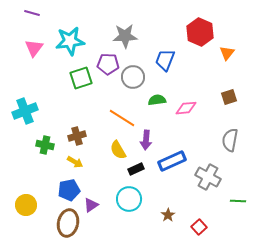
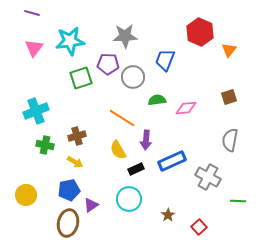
orange triangle: moved 2 px right, 3 px up
cyan cross: moved 11 px right
yellow circle: moved 10 px up
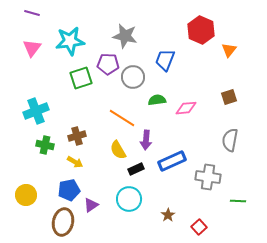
red hexagon: moved 1 px right, 2 px up
gray star: rotated 15 degrees clockwise
pink triangle: moved 2 px left
gray cross: rotated 20 degrees counterclockwise
brown ellipse: moved 5 px left, 1 px up
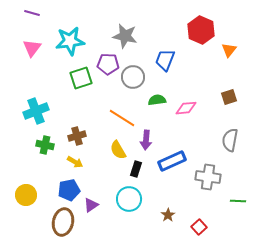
black rectangle: rotated 49 degrees counterclockwise
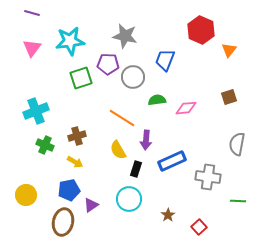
gray semicircle: moved 7 px right, 4 px down
green cross: rotated 12 degrees clockwise
